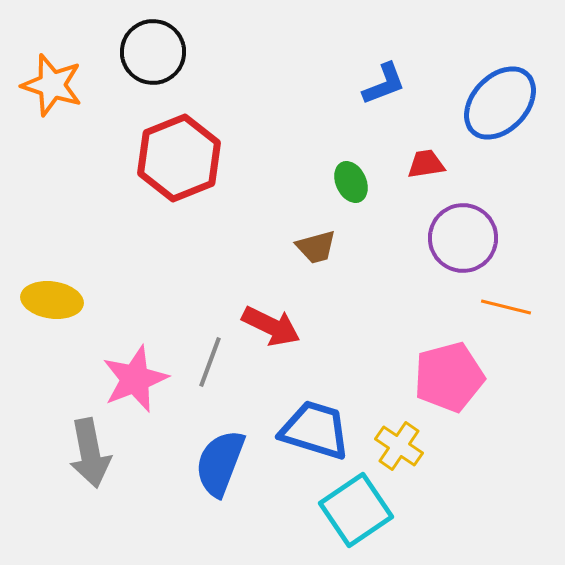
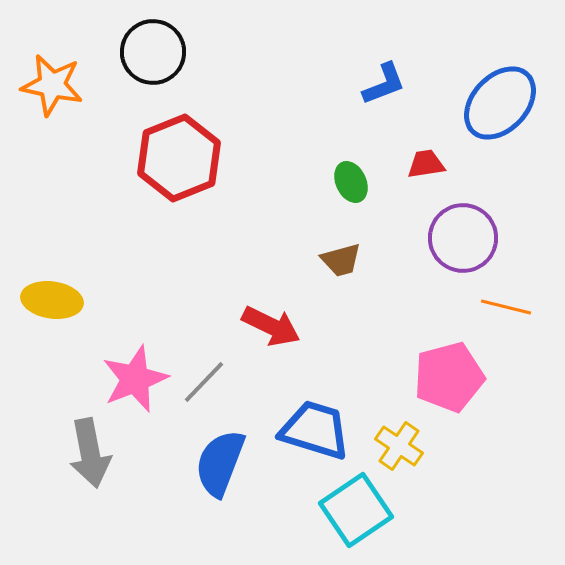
orange star: rotated 6 degrees counterclockwise
brown trapezoid: moved 25 px right, 13 px down
gray line: moved 6 px left, 20 px down; rotated 24 degrees clockwise
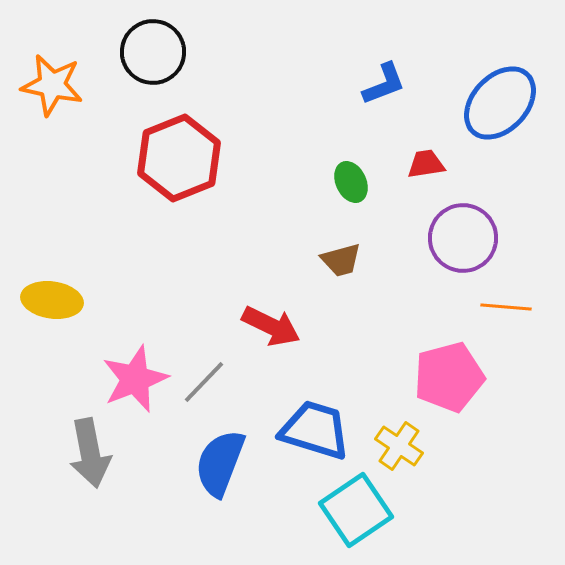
orange line: rotated 9 degrees counterclockwise
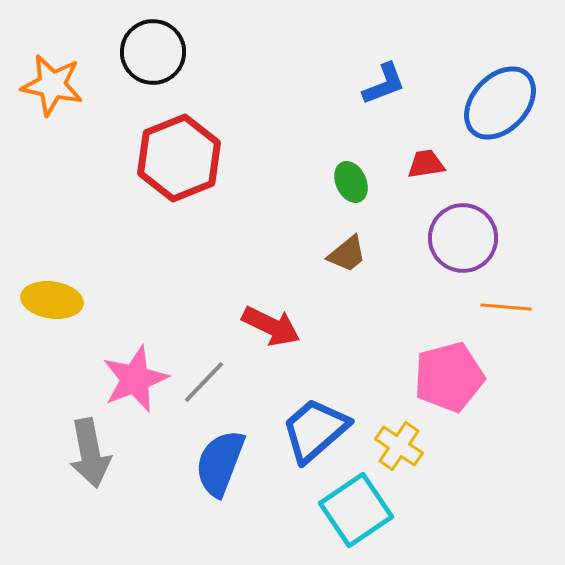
brown trapezoid: moved 6 px right, 6 px up; rotated 24 degrees counterclockwise
blue trapezoid: rotated 58 degrees counterclockwise
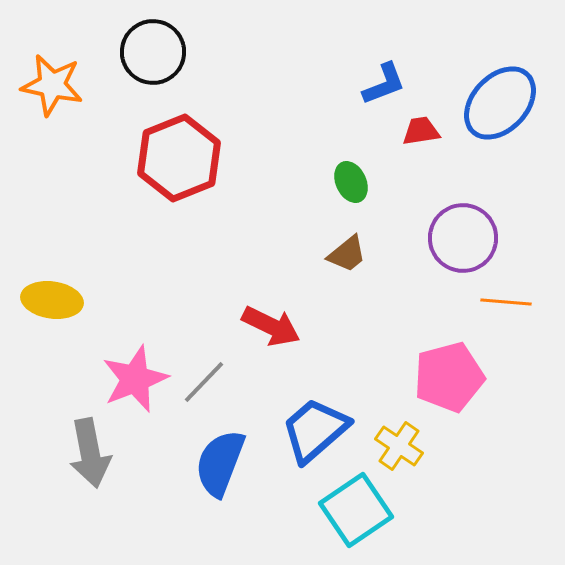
red trapezoid: moved 5 px left, 33 px up
orange line: moved 5 px up
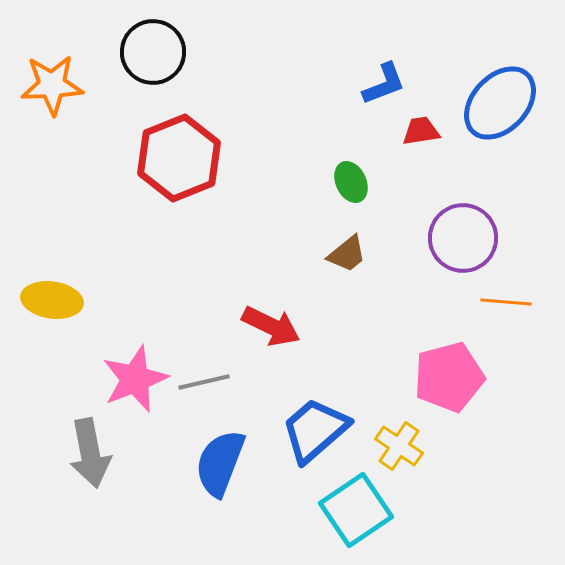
orange star: rotated 14 degrees counterclockwise
gray line: rotated 33 degrees clockwise
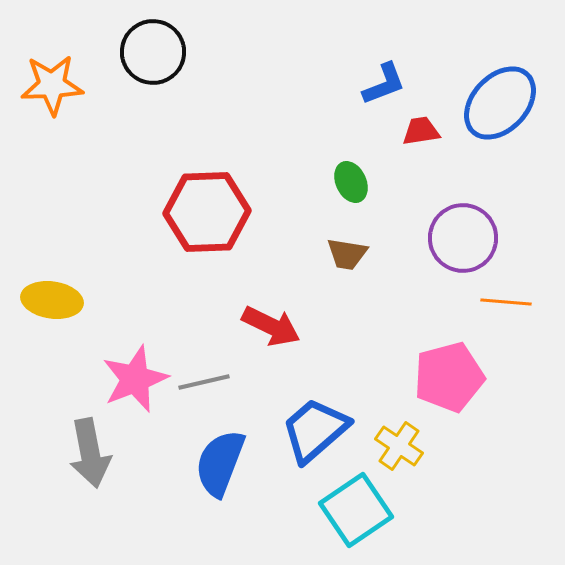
red hexagon: moved 28 px right, 54 px down; rotated 20 degrees clockwise
brown trapezoid: rotated 48 degrees clockwise
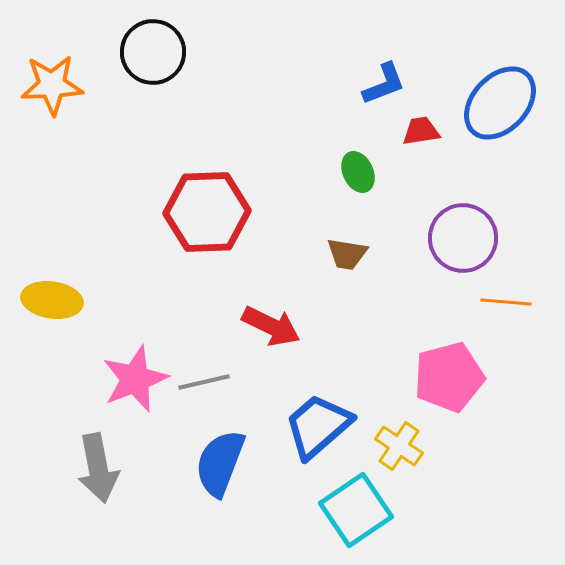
green ellipse: moved 7 px right, 10 px up
blue trapezoid: moved 3 px right, 4 px up
gray arrow: moved 8 px right, 15 px down
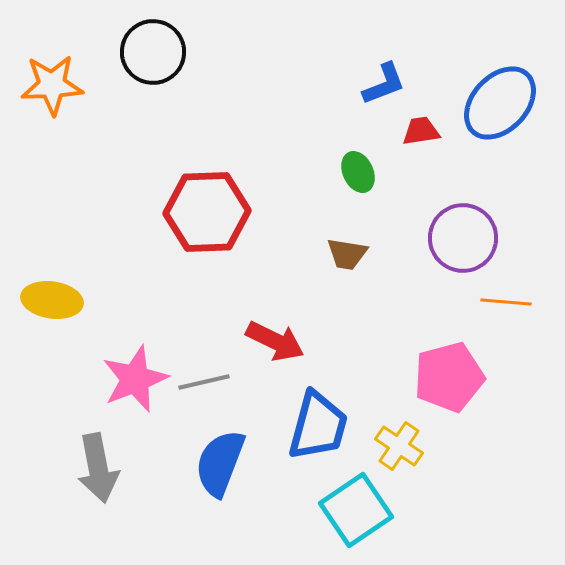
red arrow: moved 4 px right, 15 px down
blue trapezoid: rotated 146 degrees clockwise
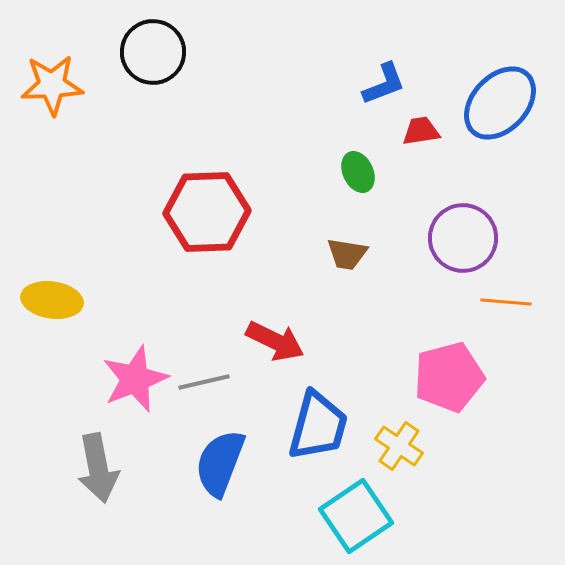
cyan square: moved 6 px down
